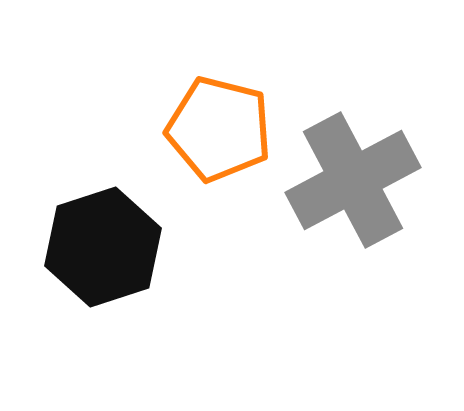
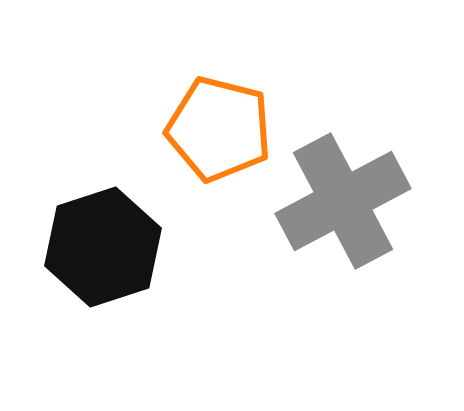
gray cross: moved 10 px left, 21 px down
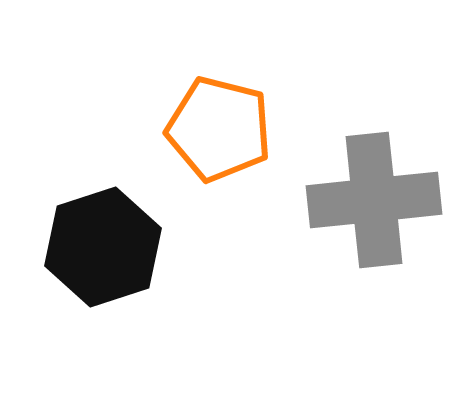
gray cross: moved 31 px right, 1 px up; rotated 22 degrees clockwise
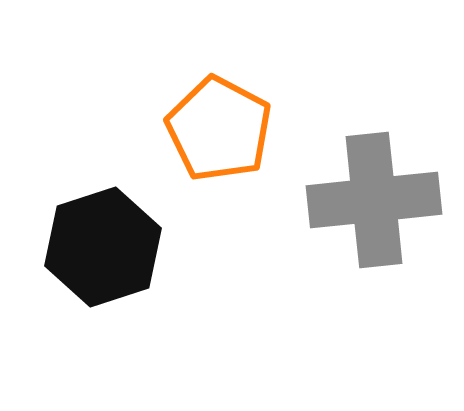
orange pentagon: rotated 14 degrees clockwise
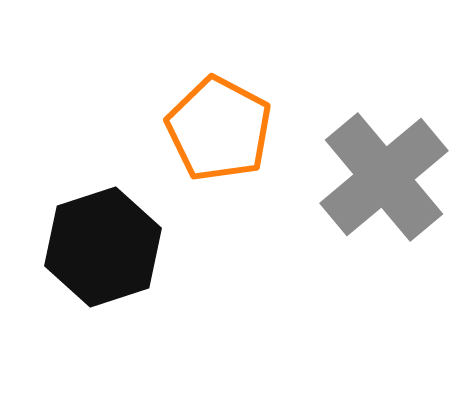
gray cross: moved 10 px right, 23 px up; rotated 34 degrees counterclockwise
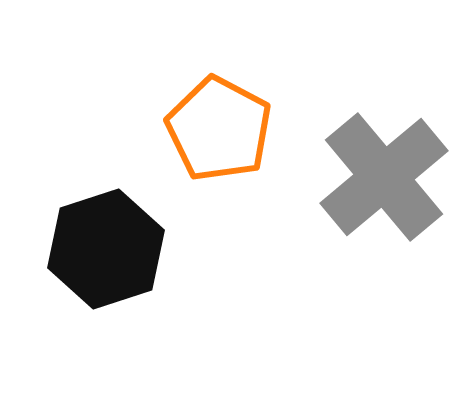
black hexagon: moved 3 px right, 2 px down
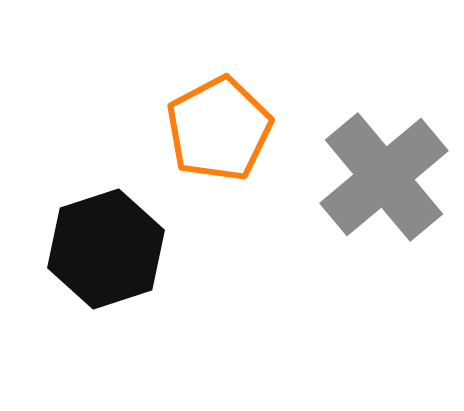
orange pentagon: rotated 16 degrees clockwise
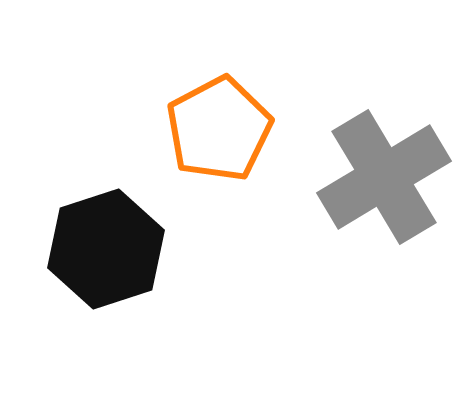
gray cross: rotated 9 degrees clockwise
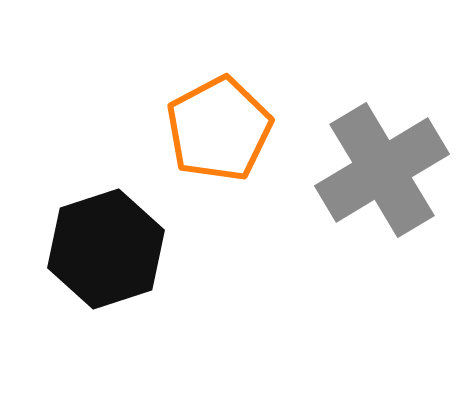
gray cross: moved 2 px left, 7 px up
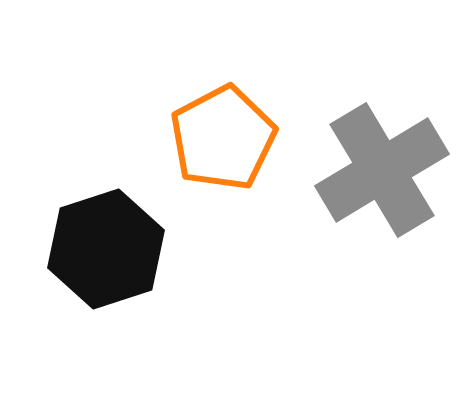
orange pentagon: moved 4 px right, 9 px down
